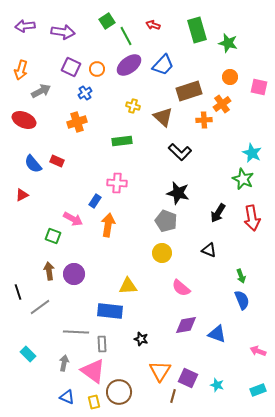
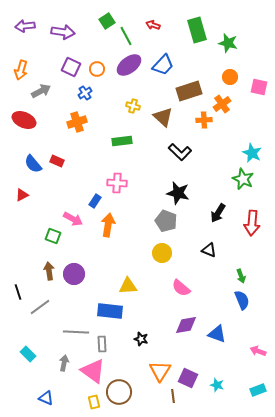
red arrow at (252, 218): moved 5 px down; rotated 15 degrees clockwise
brown line at (173, 396): rotated 24 degrees counterclockwise
blue triangle at (67, 397): moved 21 px left, 1 px down
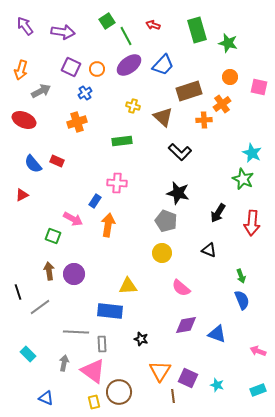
purple arrow at (25, 26): rotated 60 degrees clockwise
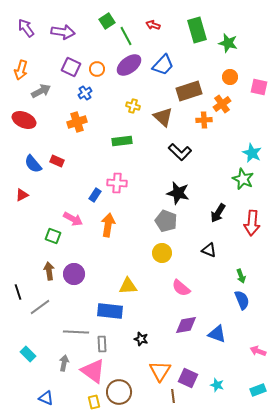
purple arrow at (25, 26): moved 1 px right, 2 px down
blue rectangle at (95, 201): moved 6 px up
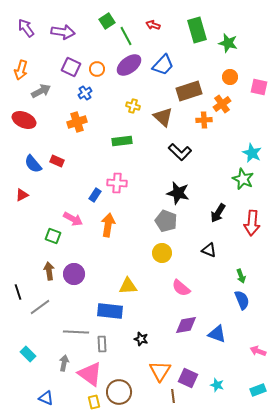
pink triangle at (93, 371): moved 3 px left, 3 px down
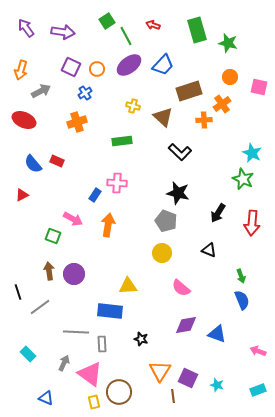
gray arrow at (64, 363): rotated 14 degrees clockwise
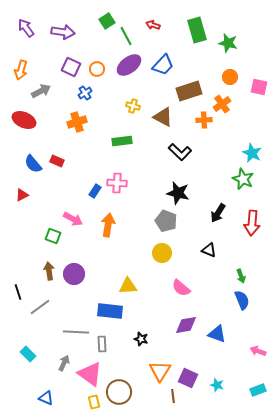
brown triangle at (163, 117): rotated 15 degrees counterclockwise
blue rectangle at (95, 195): moved 4 px up
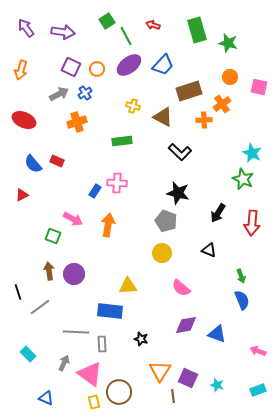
gray arrow at (41, 91): moved 18 px right, 3 px down
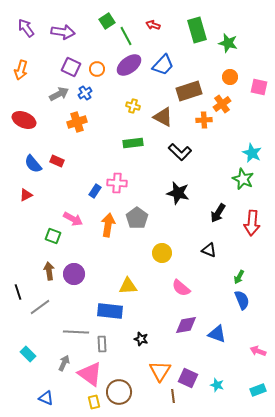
green rectangle at (122, 141): moved 11 px right, 2 px down
red triangle at (22, 195): moved 4 px right
gray pentagon at (166, 221): moved 29 px left, 3 px up; rotated 15 degrees clockwise
green arrow at (241, 276): moved 2 px left, 1 px down; rotated 48 degrees clockwise
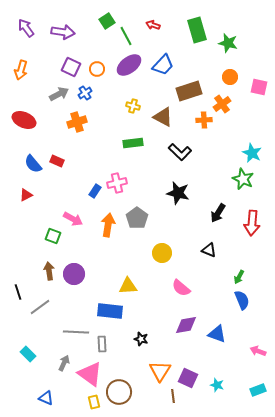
pink cross at (117, 183): rotated 18 degrees counterclockwise
